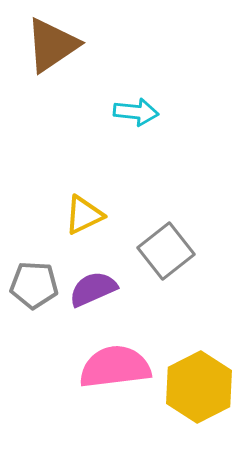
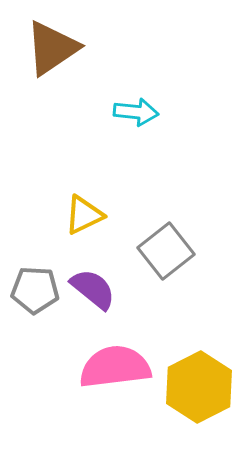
brown triangle: moved 3 px down
gray pentagon: moved 1 px right, 5 px down
purple semicircle: rotated 63 degrees clockwise
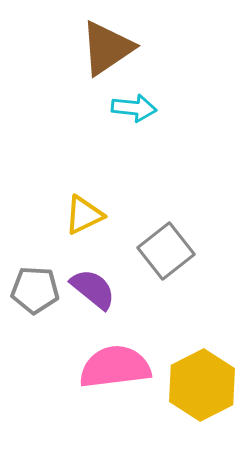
brown triangle: moved 55 px right
cyan arrow: moved 2 px left, 4 px up
yellow hexagon: moved 3 px right, 2 px up
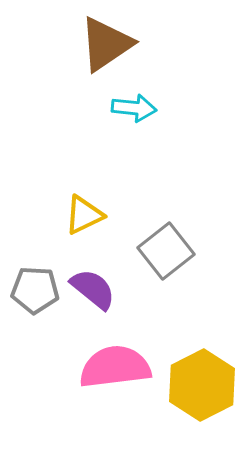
brown triangle: moved 1 px left, 4 px up
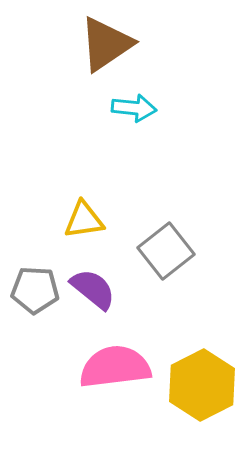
yellow triangle: moved 5 px down; rotated 18 degrees clockwise
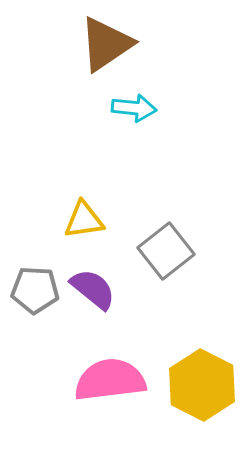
pink semicircle: moved 5 px left, 13 px down
yellow hexagon: rotated 6 degrees counterclockwise
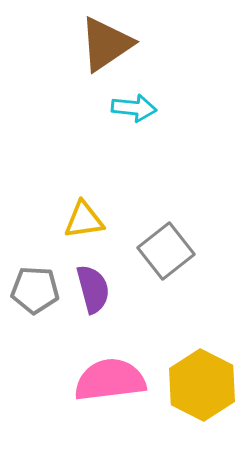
purple semicircle: rotated 36 degrees clockwise
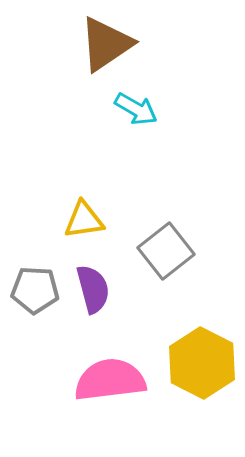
cyan arrow: moved 2 px right, 1 px down; rotated 24 degrees clockwise
yellow hexagon: moved 22 px up
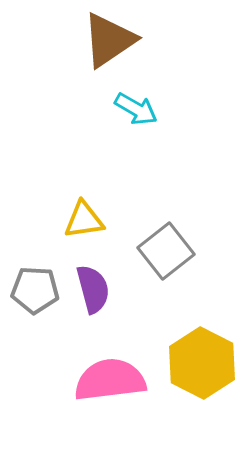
brown triangle: moved 3 px right, 4 px up
